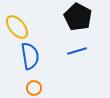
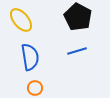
yellow ellipse: moved 4 px right, 7 px up
blue semicircle: moved 1 px down
orange circle: moved 1 px right
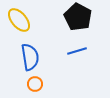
yellow ellipse: moved 2 px left
orange circle: moved 4 px up
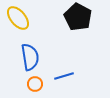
yellow ellipse: moved 1 px left, 2 px up
blue line: moved 13 px left, 25 px down
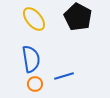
yellow ellipse: moved 16 px right, 1 px down
blue semicircle: moved 1 px right, 2 px down
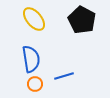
black pentagon: moved 4 px right, 3 px down
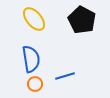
blue line: moved 1 px right
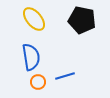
black pentagon: rotated 16 degrees counterclockwise
blue semicircle: moved 2 px up
orange circle: moved 3 px right, 2 px up
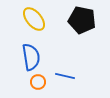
blue line: rotated 30 degrees clockwise
